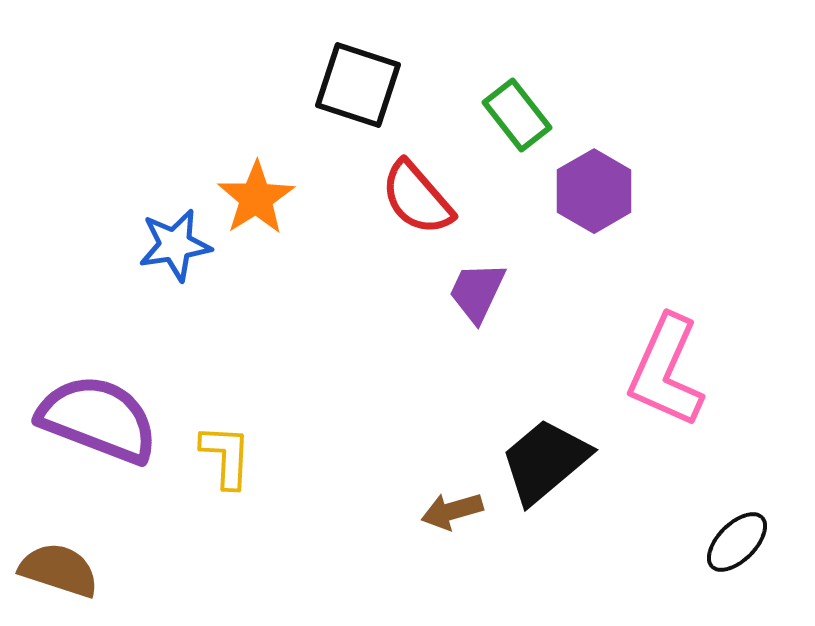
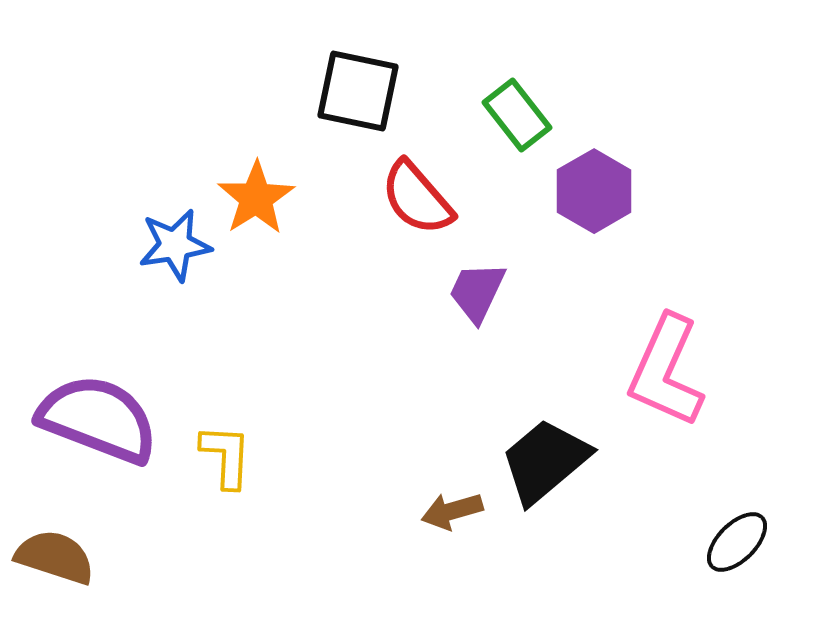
black square: moved 6 px down; rotated 6 degrees counterclockwise
brown semicircle: moved 4 px left, 13 px up
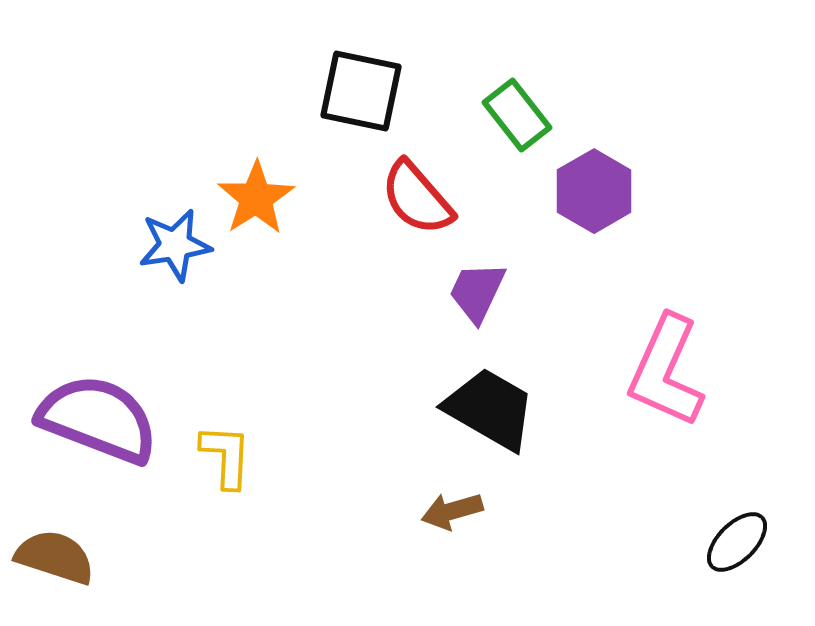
black square: moved 3 px right
black trapezoid: moved 55 px left, 52 px up; rotated 70 degrees clockwise
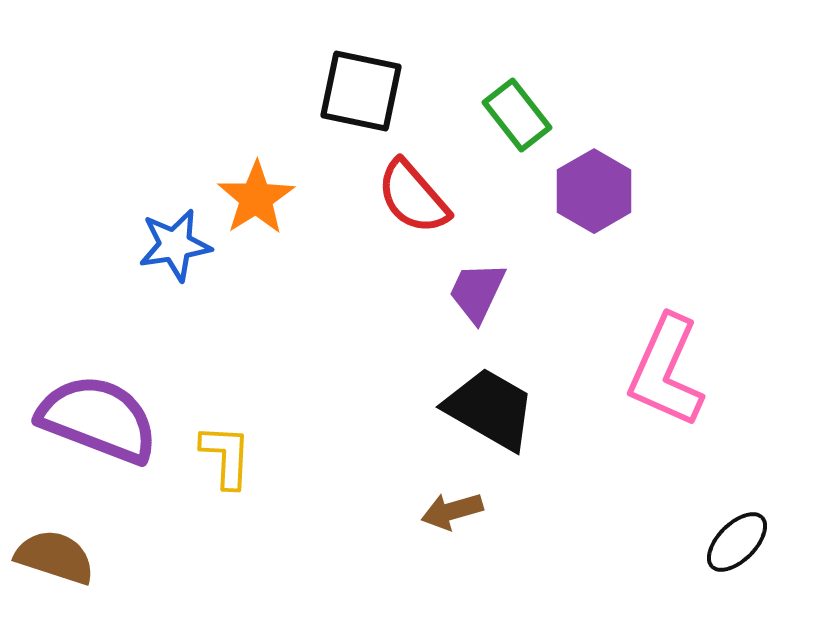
red semicircle: moved 4 px left, 1 px up
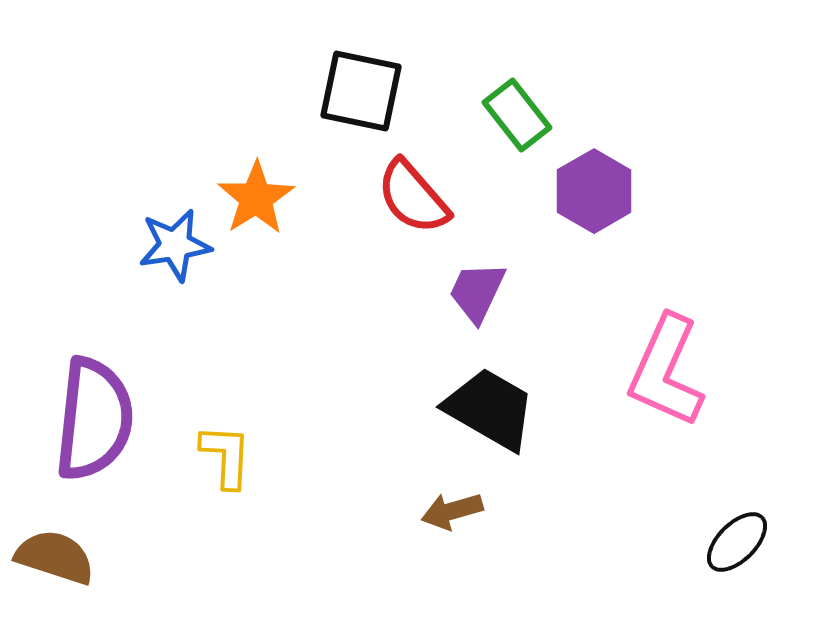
purple semicircle: moved 4 px left; rotated 75 degrees clockwise
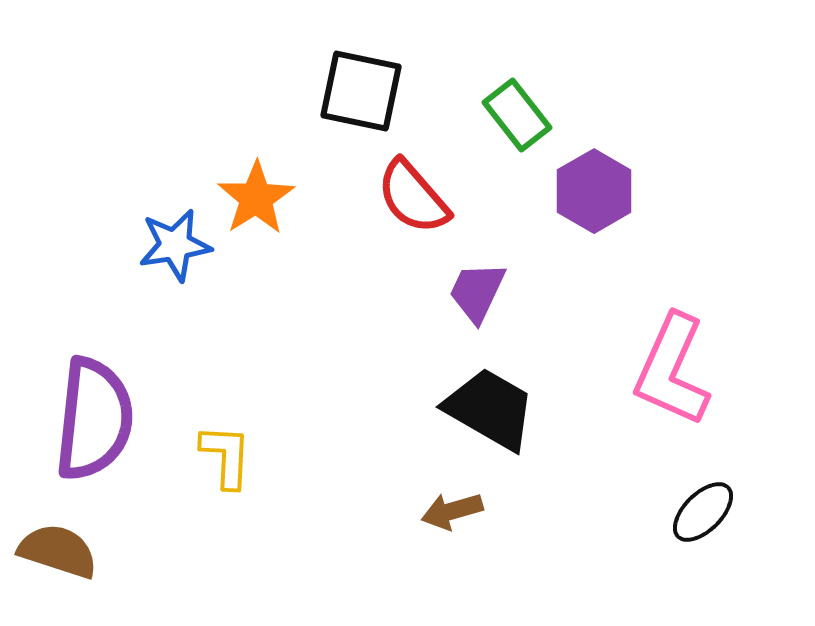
pink L-shape: moved 6 px right, 1 px up
black ellipse: moved 34 px left, 30 px up
brown semicircle: moved 3 px right, 6 px up
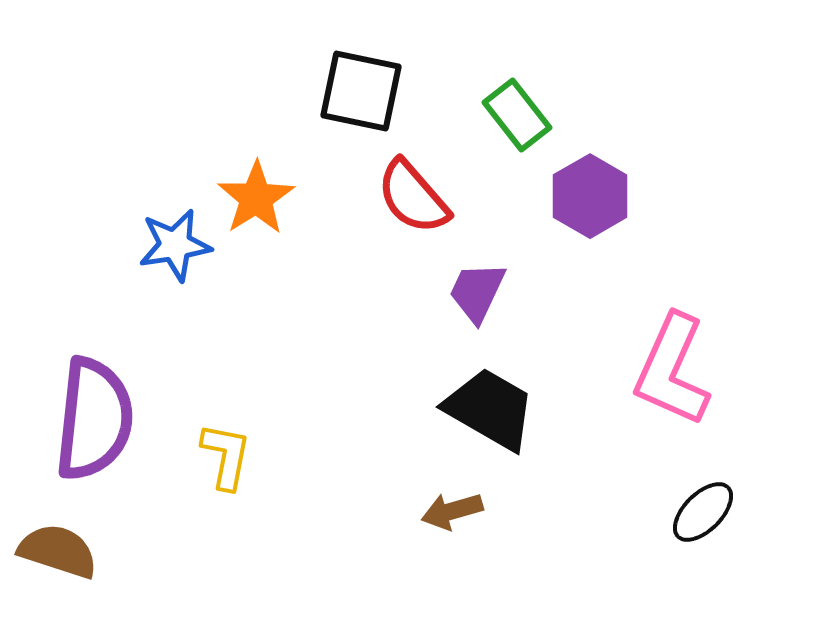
purple hexagon: moved 4 px left, 5 px down
yellow L-shape: rotated 8 degrees clockwise
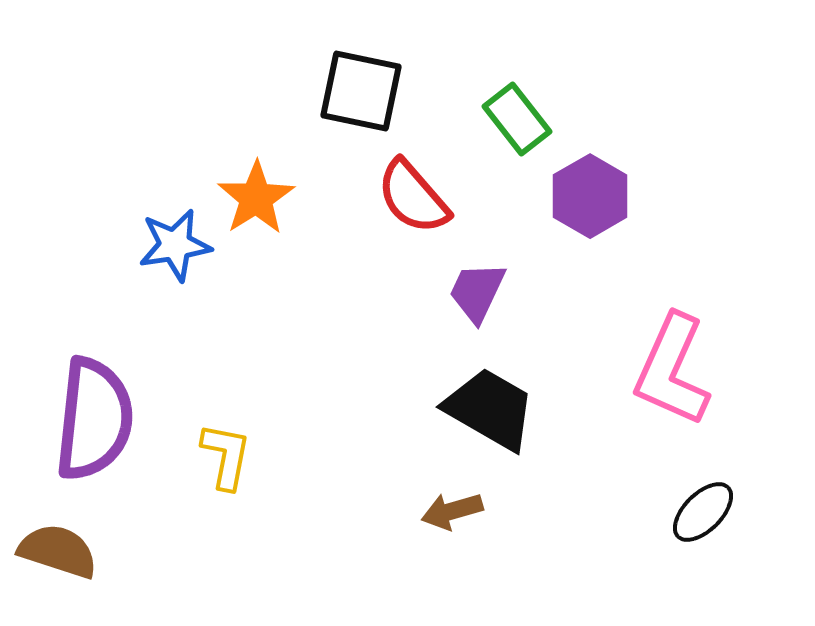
green rectangle: moved 4 px down
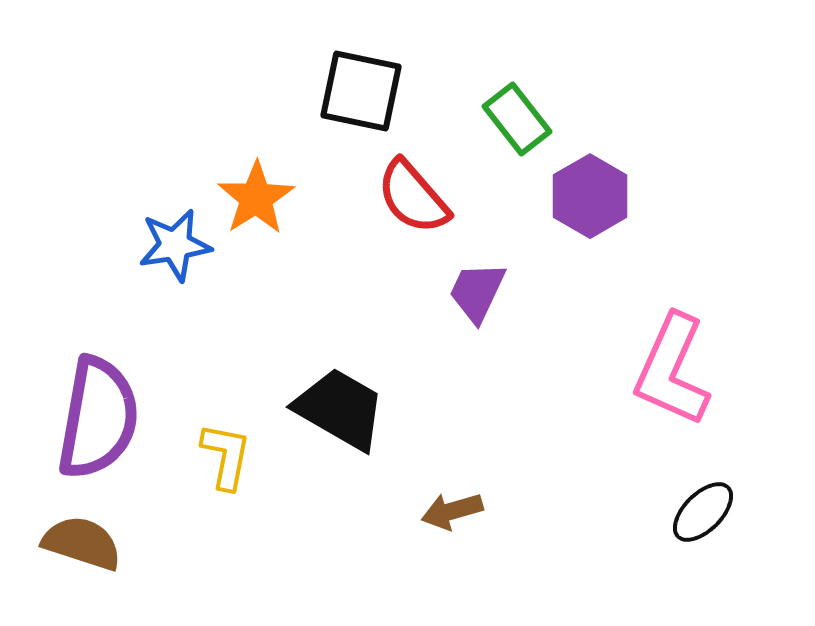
black trapezoid: moved 150 px left
purple semicircle: moved 4 px right, 1 px up; rotated 4 degrees clockwise
brown semicircle: moved 24 px right, 8 px up
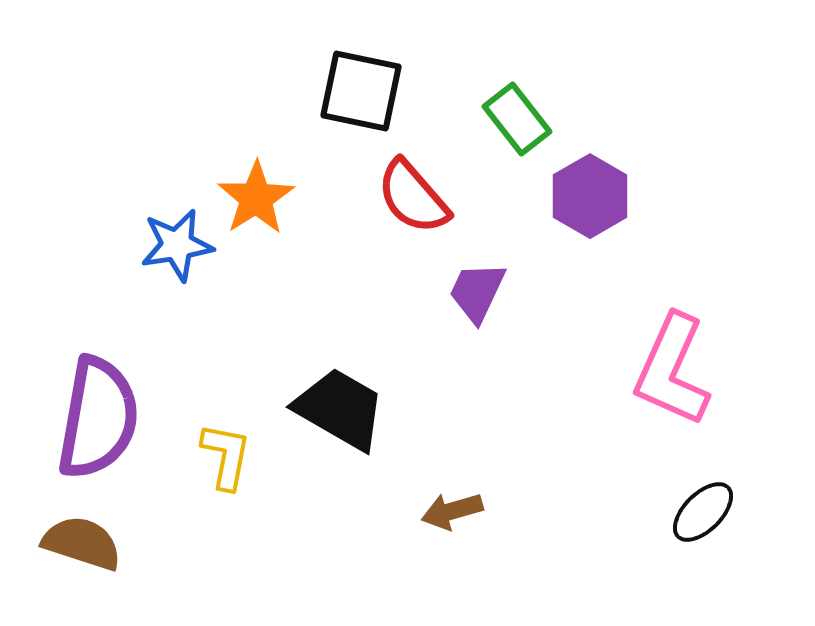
blue star: moved 2 px right
